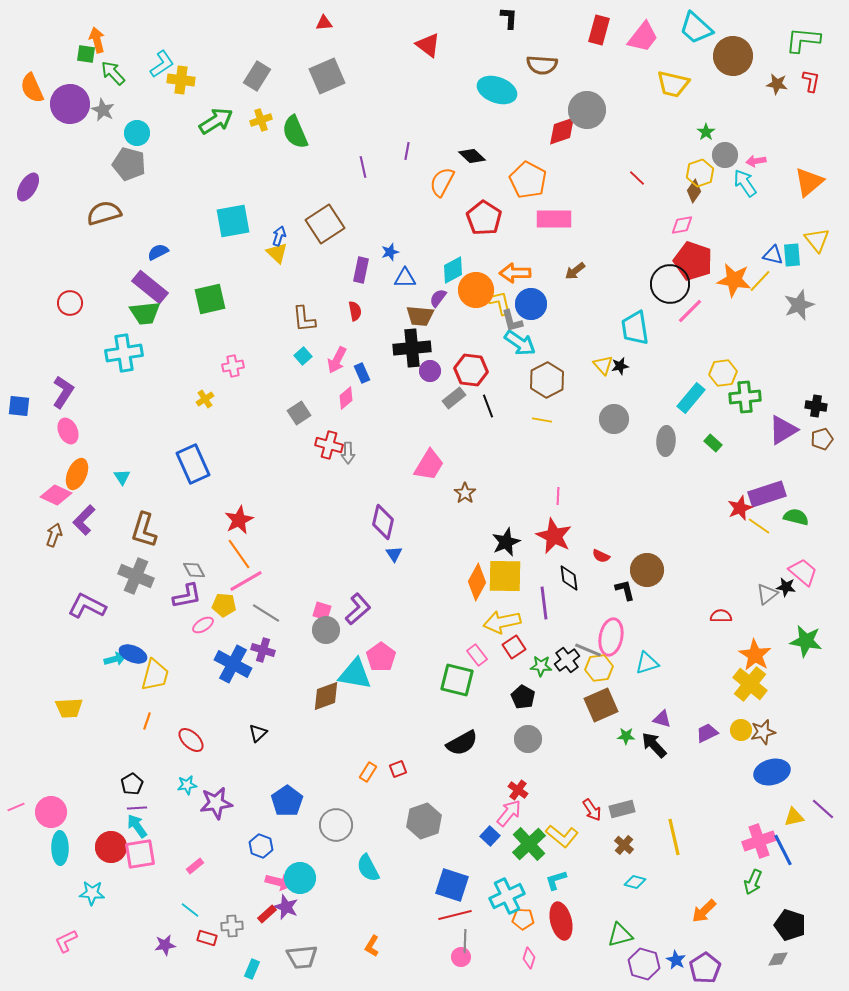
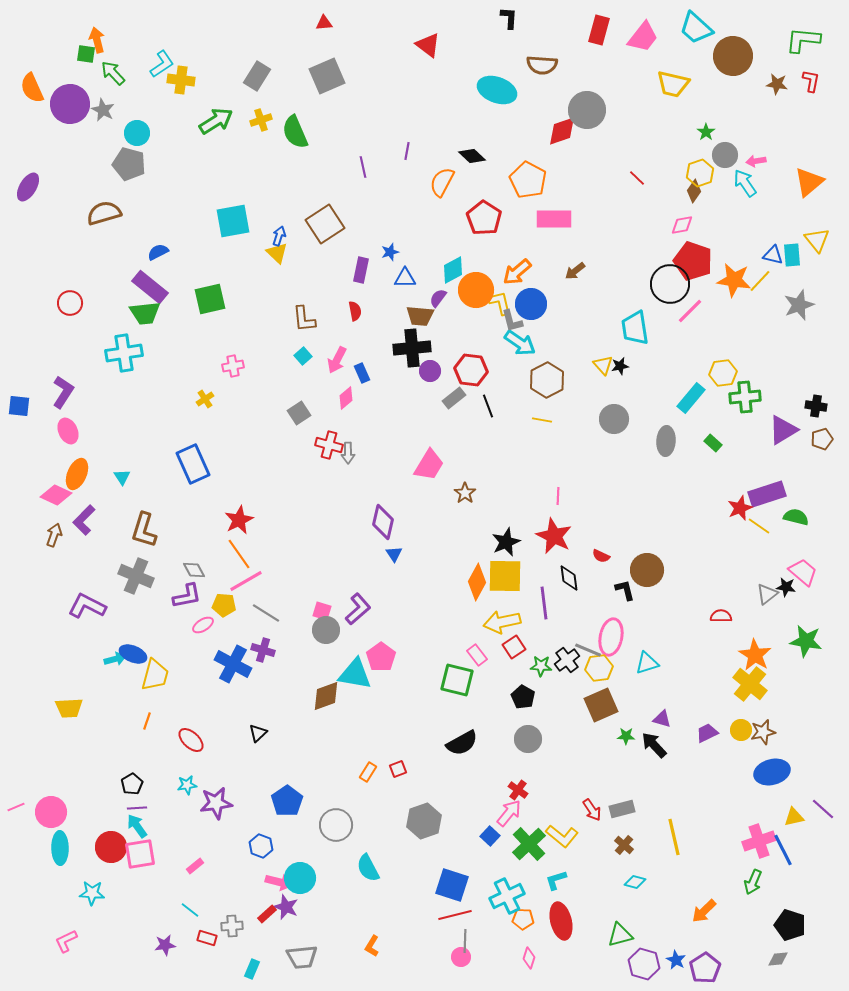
orange arrow at (515, 273): moved 2 px right, 1 px up; rotated 40 degrees counterclockwise
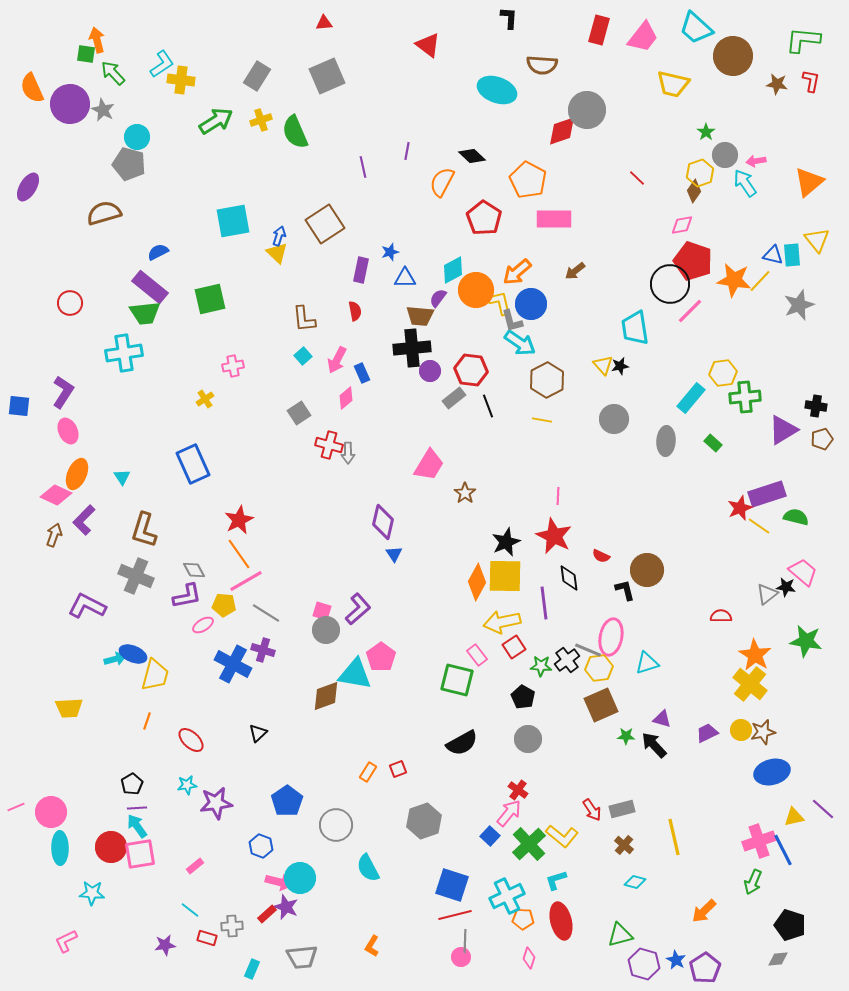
cyan circle at (137, 133): moved 4 px down
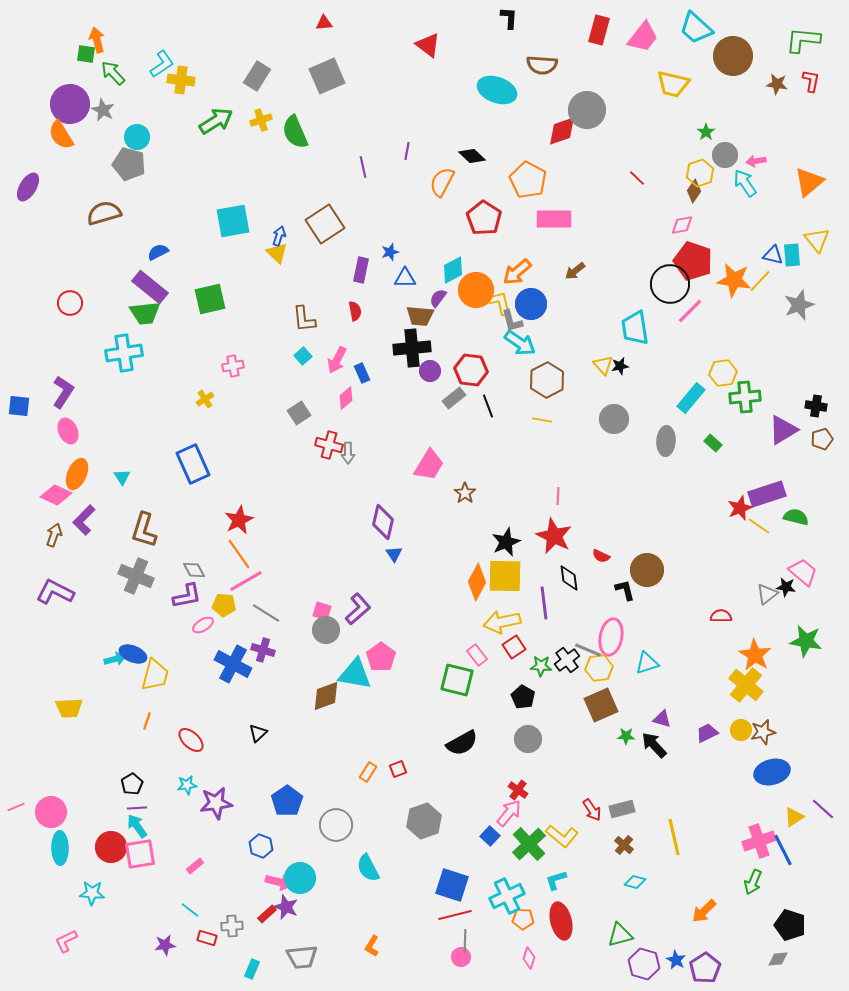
orange semicircle at (32, 88): moved 29 px right, 47 px down; rotated 8 degrees counterclockwise
purple L-shape at (87, 606): moved 32 px left, 14 px up
yellow cross at (750, 684): moved 4 px left, 1 px down
yellow triangle at (794, 817): rotated 20 degrees counterclockwise
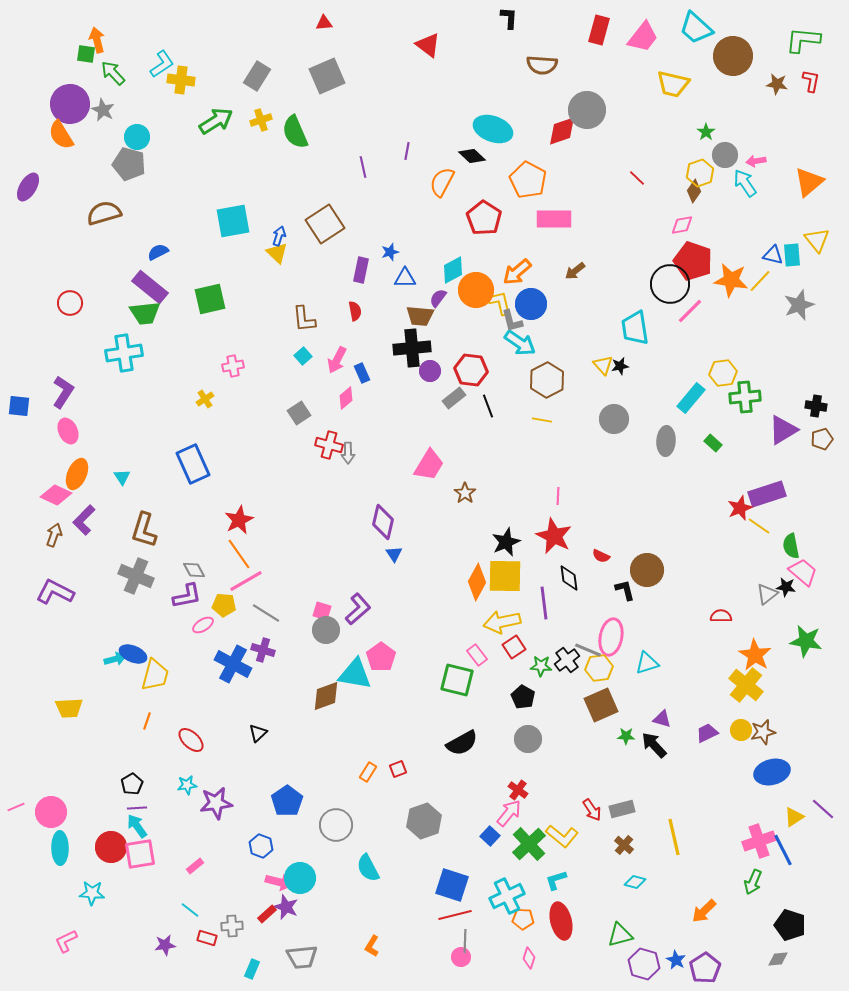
cyan ellipse at (497, 90): moved 4 px left, 39 px down
orange star at (734, 280): moved 3 px left
green semicircle at (796, 517): moved 5 px left, 29 px down; rotated 115 degrees counterclockwise
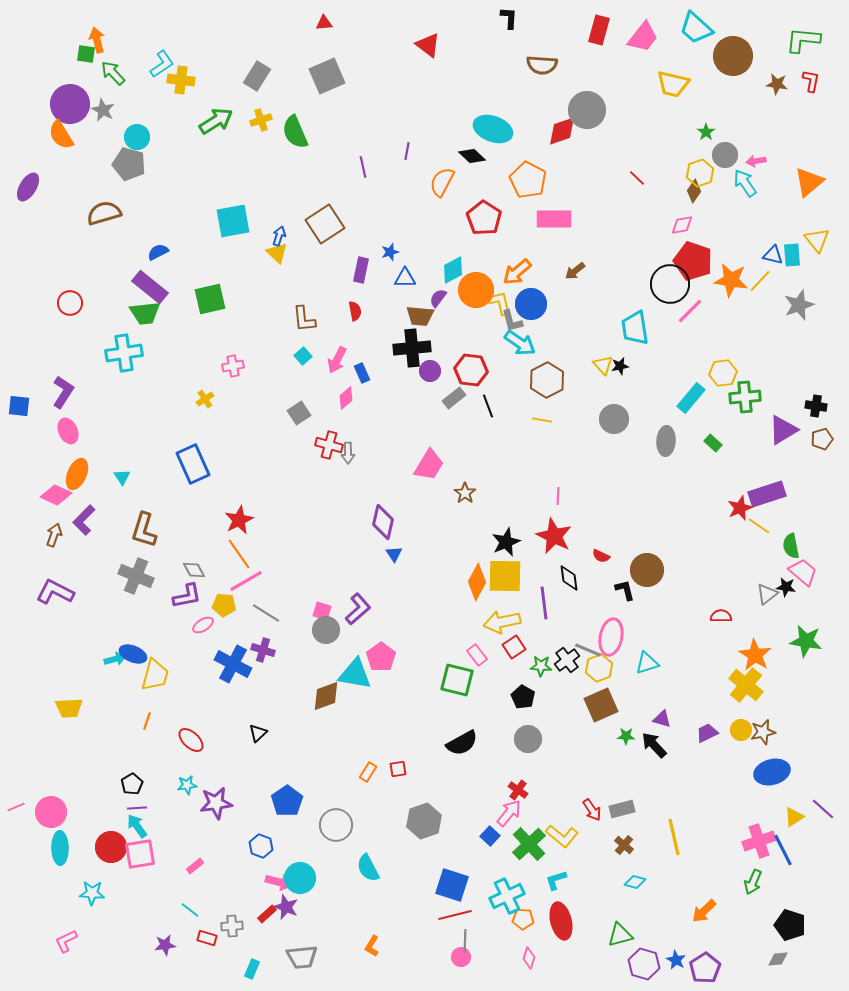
yellow hexagon at (599, 668): rotated 12 degrees counterclockwise
red square at (398, 769): rotated 12 degrees clockwise
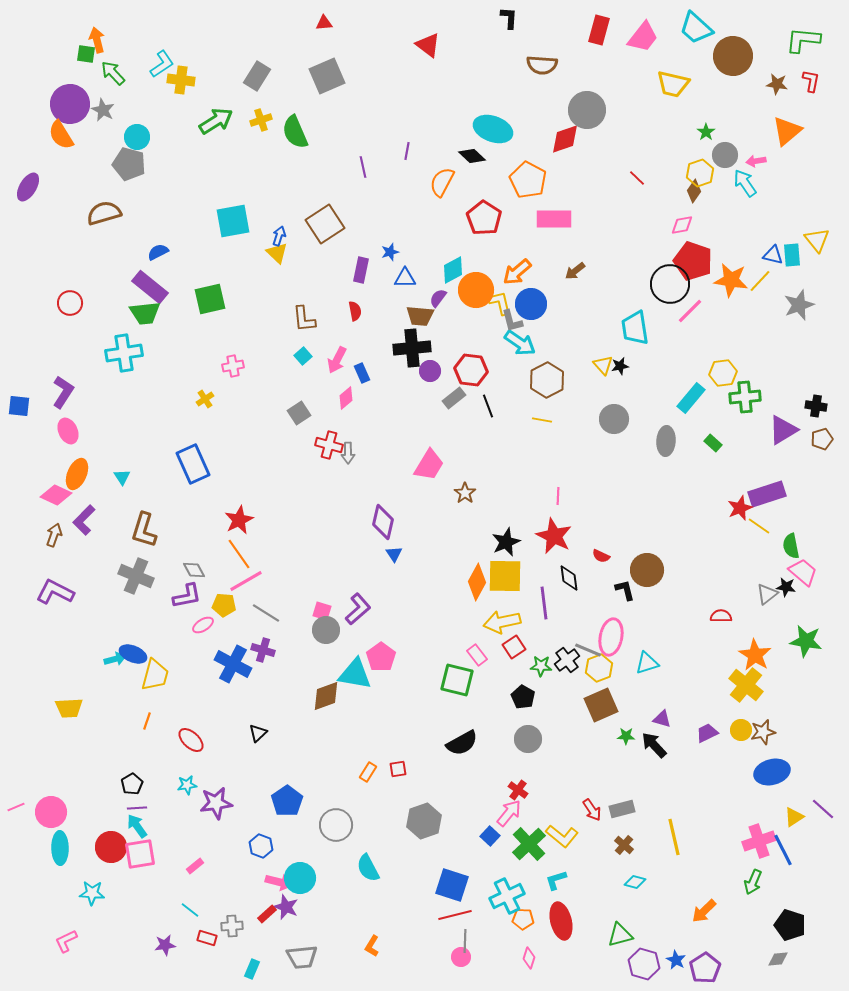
red diamond at (562, 131): moved 3 px right, 8 px down
orange triangle at (809, 182): moved 22 px left, 51 px up
